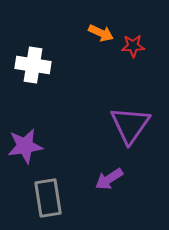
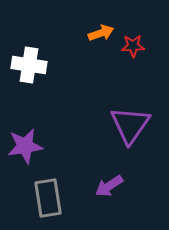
orange arrow: rotated 45 degrees counterclockwise
white cross: moved 4 px left
purple arrow: moved 7 px down
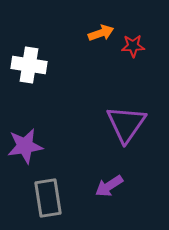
purple triangle: moved 4 px left, 1 px up
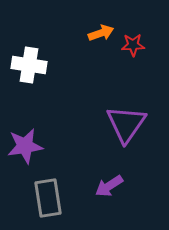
red star: moved 1 px up
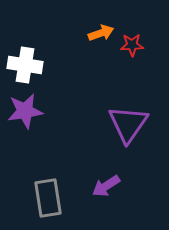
red star: moved 1 px left
white cross: moved 4 px left
purple triangle: moved 2 px right
purple star: moved 35 px up
purple arrow: moved 3 px left
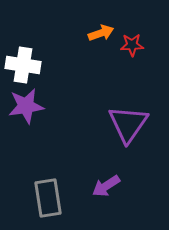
white cross: moved 2 px left
purple star: moved 1 px right, 5 px up
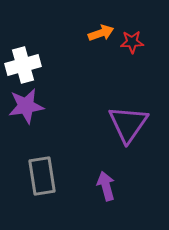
red star: moved 3 px up
white cross: rotated 24 degrees counterclockwise
purple arrow: rotated 108 degrees clockwise
gray rectangle: moved 6 px left, 22 px up
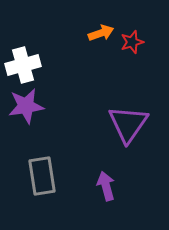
red star: rotated 15 degrees counterclockwise
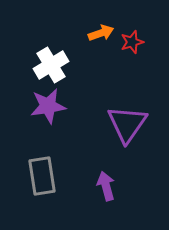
white cross: moved 28 px right; rotated 16 degrees counterclockwise
purple star: moved 22 px right
purple triangle: moved 1 px left
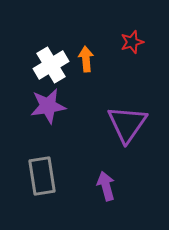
orange arrow: moved 15 px left, 26 px down; rotated 75 degrees counterclockwise
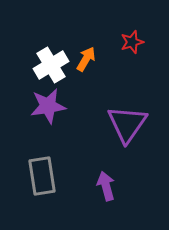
orange arrow: rotated 35 degrees clockwise
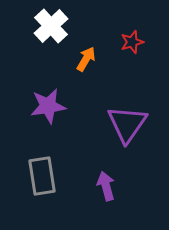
white cross: moved 39 px up; rotated 12 degrees counterclockwise
